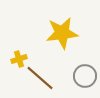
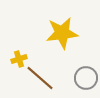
gray circle: moved 1 px right, 2 px down
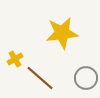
yellow cross: moved 4 px left; rotated 14 degrees counterclockwise
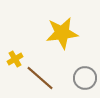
gray circle: moved 1 px left
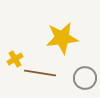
yellow star: moved 5 px down
brown line: moved 5 px up; rotated 32 degrees counterclockwise
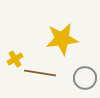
yellow star: moved 1 px down
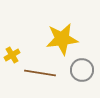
yellow cross: moved 3 px left, 4 px up
gray circle: moved 3 px left, 8 px up
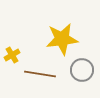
brown line: moved 1 px down
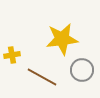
yellow cross: rotated 21 degrees clockwise
brown line: moved 2 px right, 3 px down; rotated 20 degrees clockwise
